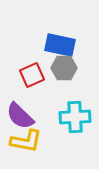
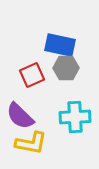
gray hexagon: moved 2 px right
yellow L-shape: moved 5 px right, 2 px down
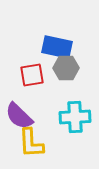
blue rectangle: moved 3 px left, 2 px down
red square: rotated 15 degrees clockwise
purple semicircle: moved 1 px left
yellow L-shape: rotated 76 degrees clockwise
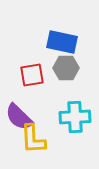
blue rectangle: moved 5 px right, 5 px up
purple semicircle: moved 1 px down
yellow L-shape: moved 2 px right, 4 px up
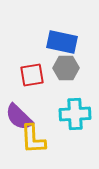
cyan cross: moved 3 px up
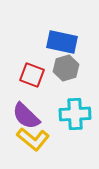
gray hexagon: rotated 15 degrees counterclockwise
red square: rotated 30 degrees clockwise
purple semicircle: moved 7 px right, 1 px up
yellow L-shape: rotated 48 degrees counterclockwise
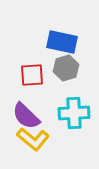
red square: rotated 25 degrees counterclockwise
cyan cross: moved 1 px left, 1 px up
